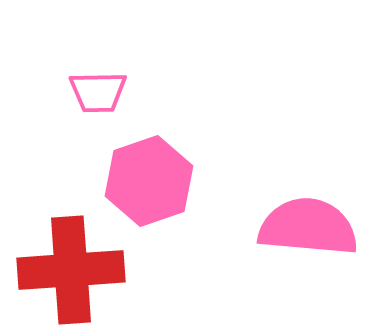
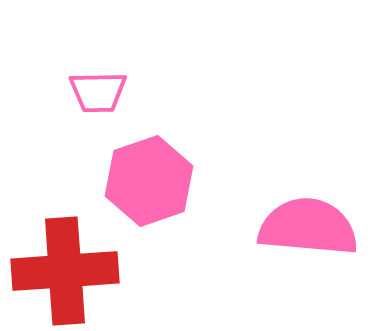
red cross: moved 6 px left, 1 px down
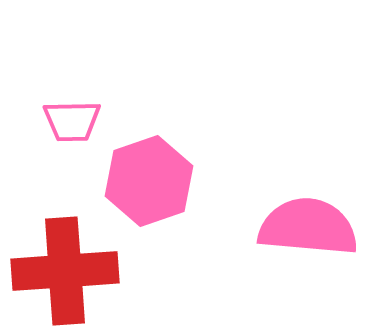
pink trapezoid: moved 26 px left, 29 px down
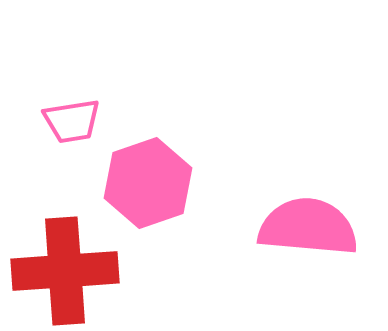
pink trapezoid: rotated 8 degrees counterclockwise
pink hexagon: moved 1 px left, 2 px down
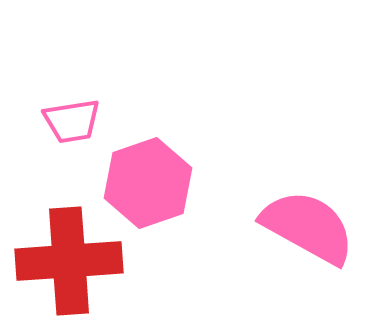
pink semicircle: rotated 24 degrees clockwise
red cross: moved 4 px right, 10 px up
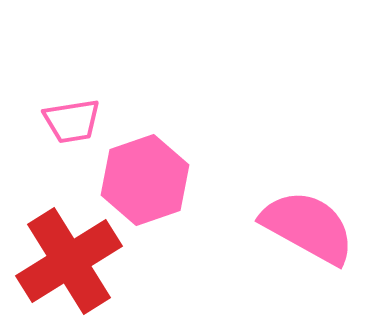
pink hexagon: moved 3 px left, 3 px up
red cross: rotated 28 degrees counterclockwise
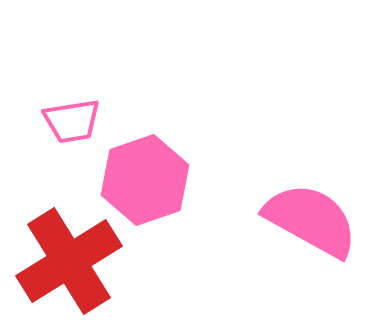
pink semicircle: moved 3 px right, 7 px up
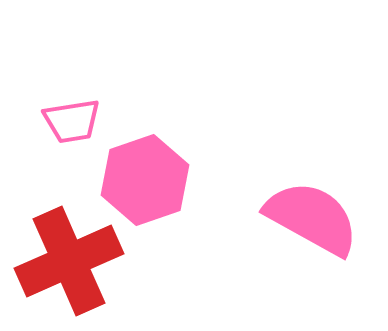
pink semicircle: moved 1 px right, 2 px up
red cross: rotated 8 degrees clockwise
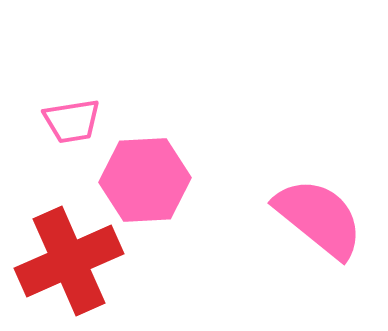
pink hexagon: rotated 16 degrees clockwise
pink semicircle: moved 7 px right; rotated 10 degrees clockwise
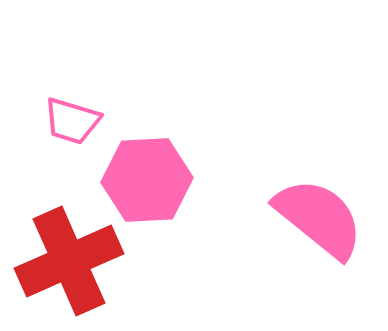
pink trapezoid: rotated 26 degrees clockwise
pink hexagon: moved 2 px right
